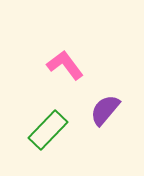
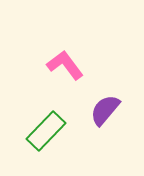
green rectangle: moved 2 px left, 1 px down
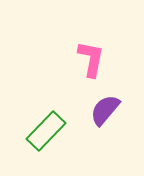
pink L-shape: moved 26 px right, 6 px up; rotated 48 degrees clockwise
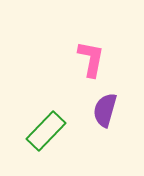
purple semicircle: rotated 24 degrees counterclockwise
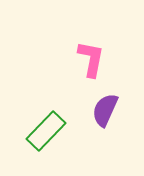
purple semicircle: rotated 8 degrees clockwise
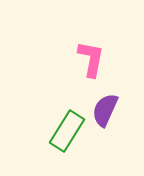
green rectangle: moved 21 px right; rotated 12 degrees counterclockwise
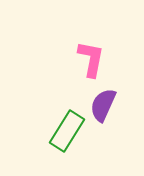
purple semicircle: moved 2 px left, 5 px up
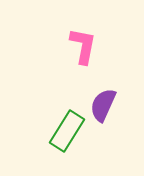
pink L-shape: moved 8 px left, 13 px up
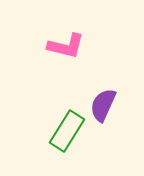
pink L-shape: moved 17 px left; rotated 93 degrees clockwise
